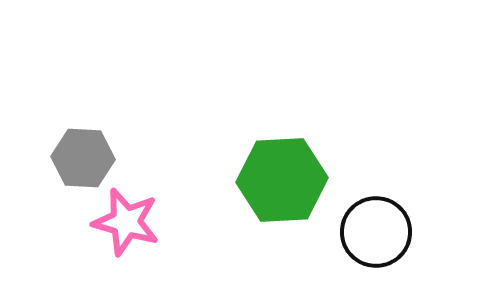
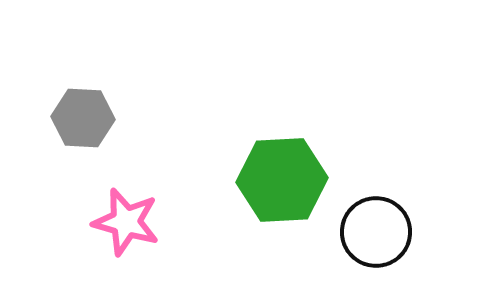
gray hexagon: moved 40 px up
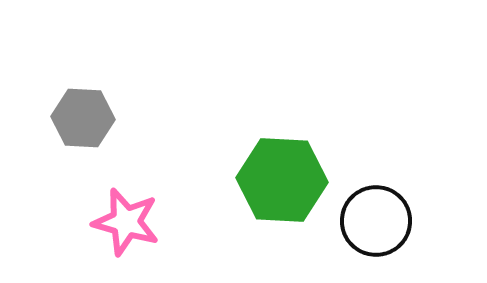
green hexagon: rotated 6 degrees clockwise
black circle: moved 11 px up
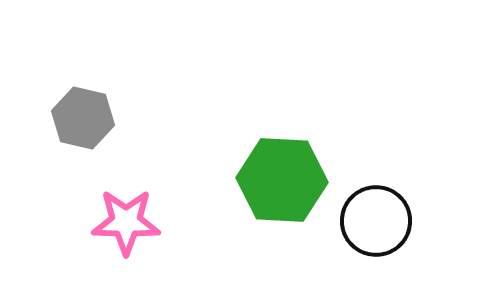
gray hexagon: rotated 10 degrees clockwise
pink star: rotated 14 degrees counterclockwise
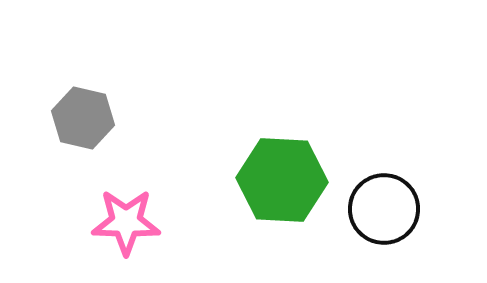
black circle: moved 8 px right, 12 px up
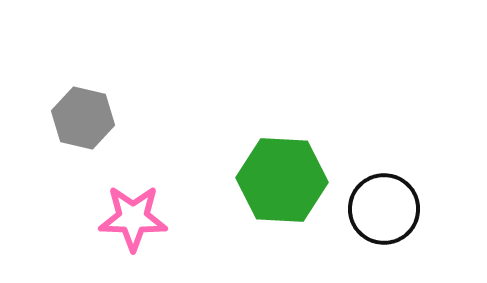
pink star: moved 7 px right, 4 px up
